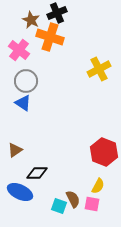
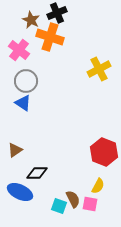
pink square: moved 2 px left
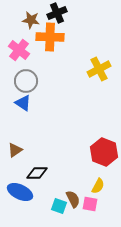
brown star: rotated 18 degrees counterclockwise
orange cross: rotated 16 degrees counterclockwise
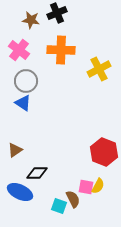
orange cross: moved 11 px right, 13 px down
pink square: moved 4 px left, 17 px up
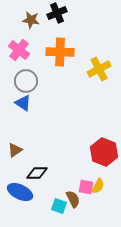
orange cross: moved 1 px left, 2 px down
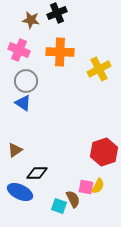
pink cross: rotated 15 degrees counterclockwise
red hexagon: rotated 20 degrees clockwise
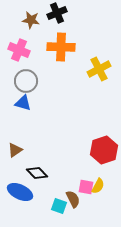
orange cross: moved 1 px right, 5 px up
blue triangle: rotated 18 degrees counterclockwise
red hexagon: moved 2 px up
black diamond: rotated 45 degrees clockwise
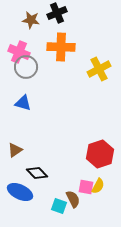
pink cross: moved 2 px down
gray circle: moved 14 px up
red hexagon: moved 4 px left, 4 px down
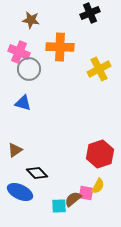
black cross: moved 33 px right
orange cross: moved 1 px left
gray circle: moved 3 px right, 2 px down
pink square: moved 6 px down
brown semicircle: rotated 102 degrees counterclockwise
cyan square: rotated 21 degrees counterclockwise
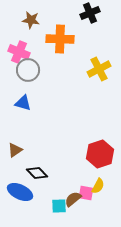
orange cross: moved 8 px up
gray circle: moved 1 px left, 1 px down
